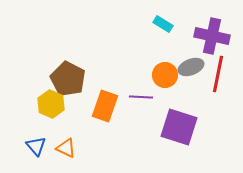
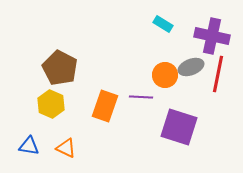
brown pentagon: moved 8 px left, 11 px up
blue triangle: moved 7 px left; rotated 40 degrees counterclockwise
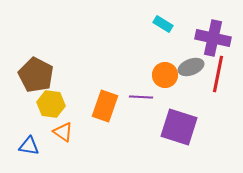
purple cross: moved 1 px right, 2 px down
brown pentagon: moved 24 px left, 7 px down
yellow hexagon: rotated 16 degrees counterclockwise
orange triangle: moved 3 px left, 16 px up; rotated 10 degrees clockwise
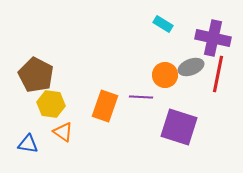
blue triangle: moved 1 px left, 2 px up
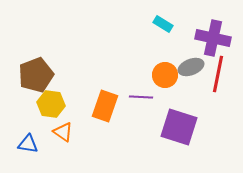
brown pentagon: rotated 24 degrees clockwise
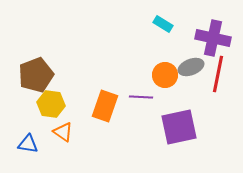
purple square: rotated 30 degrees counterclockwise
